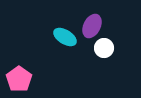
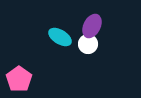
cyan ellipse: moved 5 px left
white circle: moved 16 px left, 4 px up
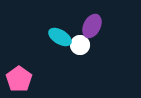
white circle: moved 8 px left, 1 px down
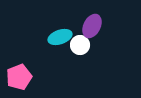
cyan ellipse: rotated 50 degrees counterclockwise
pink pentagon: moved 2 px up; rotated 15 degrees clockwise
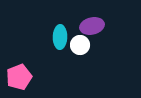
purple ellipse: rotated 50 degrees clockwise
cyan ellipse: rotated 70 degrees counterclockwise
